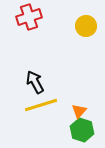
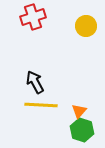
red cross: moved 4 px right
yellow line: rotated 20 degrees clockwise
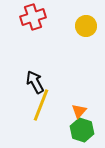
yellow line: rotated 72 degrees counterclockwise
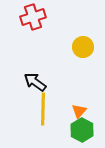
yellow circle: moved 3 px left, 21 px down
black arrow: rotated 25 degrees counterclockwise
yellow line: moved 2 px right, 4 px down; rotated 20 degrees counterclockwise
green hexagon: rotated 10 degrees clockwise
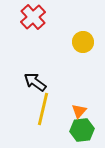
red cross: rotated 25 degrees counterclockwise
yellow circle: moved 5 px up
yellow line: rotated 12 degrees clockwise
green hexagon: rotated 25 degrees clockwise
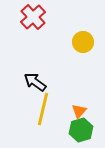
green hexagon: moved 1 px left; rotated 10 degrees counterclockwise
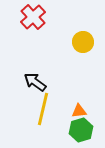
orange triangle: rotated 42 degrees clockwise
